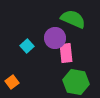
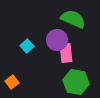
purple circle: moved 2 px right, 2 px down
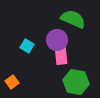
cyan square: rotated 16 degrees counterclockwise
pink rectangle: moved 5 px left, 2 px down
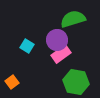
green semicircle: rotated 40 degrees counterclockwise
pink rectangle: moved 1 px up; rotated 60 degrees clockwise
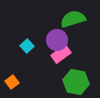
cyan square: rotated 16 degrees clockwise
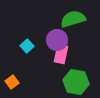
pink rectangle: rotated 42 degrees counterclockwise
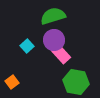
green semicircle: moved 20 px left, 3 px up
purple circle: moved 3 px left
pink rectangle: rotated 54 degrees counterclockwise
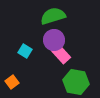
cyan square: moved 2 px left, 5 px down; rotated 16 degrees counterclockwise
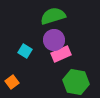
pink rectangle: rotated 72 degrees counterclockwise
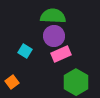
green semicircle: rotated 20 degrees clockwise
purple circle: moved 4 px up
green hexagon: rotated 20 degrees clockwise
